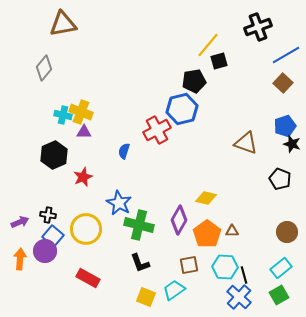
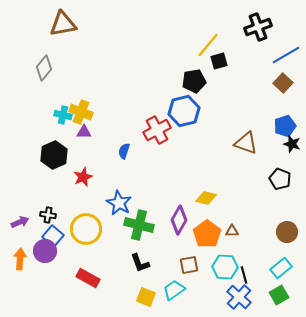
blue hexagon at (182, 109): moved 2 px right, 2 px down
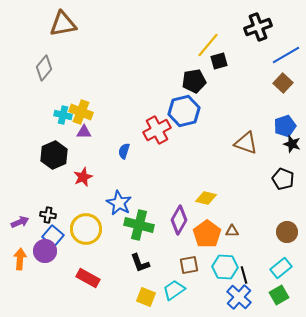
black pentagon at (280, 179): moved 3 px right
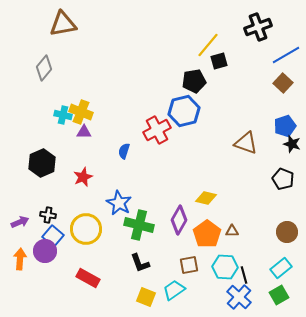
black hexagon at (54, 155): moved 12 px left, 8 px down
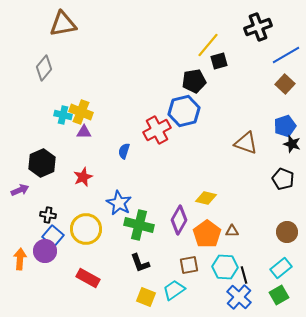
brown square at (283, 83): moved 2 px right, 1 px down
purple arrow at (20, 222): moved 32 px up
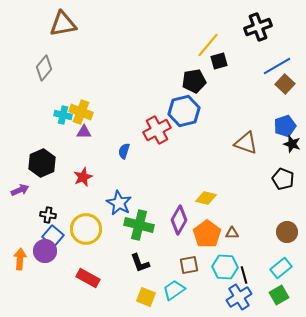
blue line at (286, 55): moved 9 px left, 11 px down
brown triangle at (232, 231): moved 2 px down
blue cross at (239, 297): rotated 15 degrees clockwise
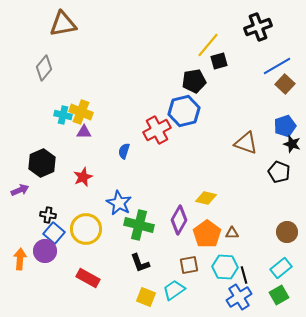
black pentagon at (283, 179): moved 4 px left, 7 px up
blue square at (53, 236): moved 1 px right, 3 px up
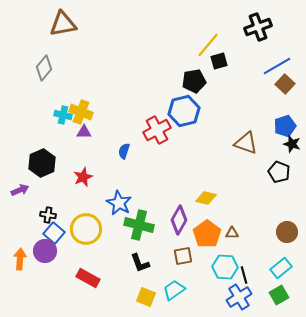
brown square at (189, 265): moved 6 px left, 9 px up
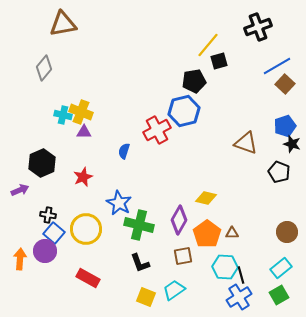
black line at (244, 275): moved 3 px left
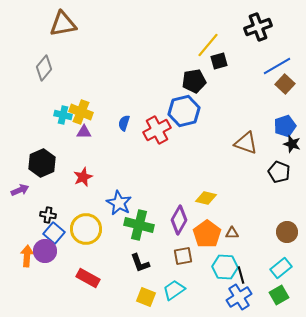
blue semicircle at (124, 151): moved 28 px up
orange arrow at (20, 259): moved 7 px right, 3 px up
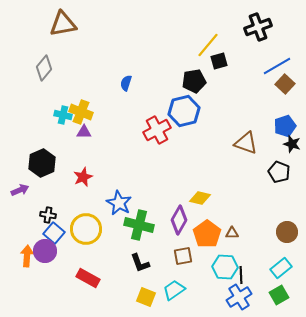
blue semicircle at (124, 123): moved 2 px right, 40 px up
yellow diamond at (206, 198): moved 6 px left
black line at (241, 275): rotated 12 degrees clockwise
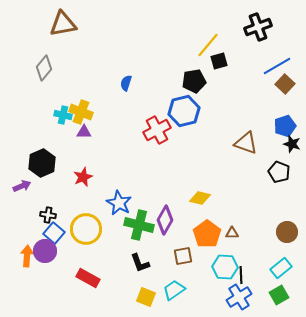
purple arrow at (20, 190): moved 2 px right, 4 px up
purple diamond at (179, 220): moved 14 px left
